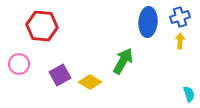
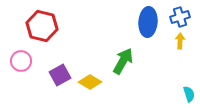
red hexagon: rotated 8 degrees clockwise
pink circle: moved 2 px right, 3 px up
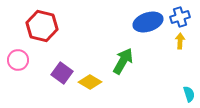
blue ellipse: rotated 68 degrees clockwise
pink circle: moved 3 px left, 1 px up
purple square: moved 2 px right, 2 px up; rotated 25 degrees counterclockwise
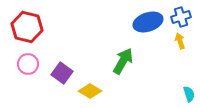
blue cross: moved 1 px right
red hexagon: moved 15 px left, 1 px down
yellow arrow: rotated 21 degrees counterclockwise
pink circle: moved 10 px right, 4 px down
yellow diamond: moved 9 px down
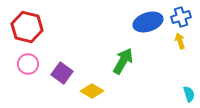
yellow diamond: moved 2 px right
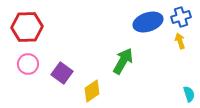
red hexagon: rotated 16 degrees counterclockwise
yellow diamond: rotated 65 degrees counterclockwise
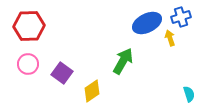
blue ellipse: moved 1 px left, 1 px down; rotated 8 degrees counterclockwise
red hexagon: moved 2 px right, 1 px up
yellow arrow: moved 10 px left, 3 px up
